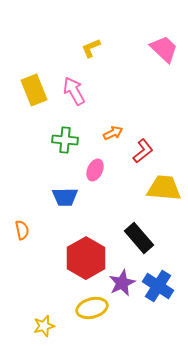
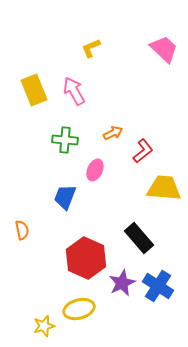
blue trapezoid: rotated 112 degrees clockwise
red hexagon: rotated 6 degrees counterclockwise
yellow ellipse: moved 13 px left, 1 px down
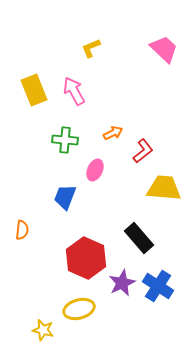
orange semicircle: rotated 18 degrees clockwise
yellow star: moved 1 px left, 4 px down; rotated 30 degrees clockwise
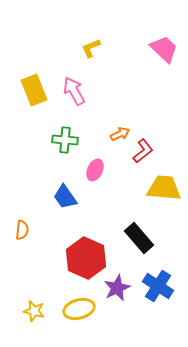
orange arrow: moved 7 px right, 1 px down
blue trapezoid: rotated 56 degrees counterclockwise
purple star: moved 5 px left, 5 px down
yellow star: moved 9 px left, 19 px up
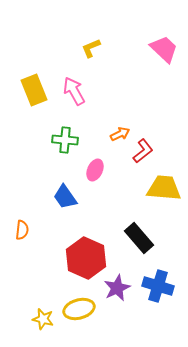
blue cross: rotated 16 degrees counterclockwise
yellow star: moved 9 px right, 8 px down
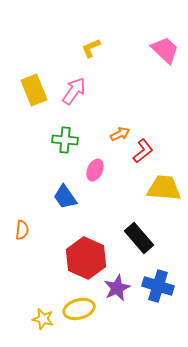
pink trapezoid: moved 1 px right, 1 px down
pink arrow: rotated 64 degrees clockwise
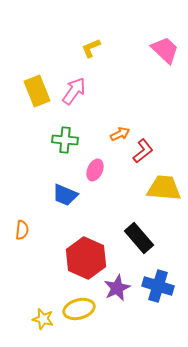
yellow rectangle: moved 3 px right, 1 px down
blue trapezoid: moved 2 px up; rotated 32 degrees counterclockwise
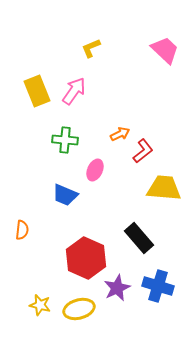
yellow star: moved 3 px left, 14 px up
